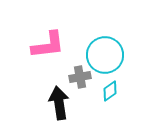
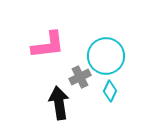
cyan circle: moved 1 px right, 1 px down
gray cross: rotated 15 degrees counterclockwise
cyan diamond: rotated 30 degrees counterclockwise
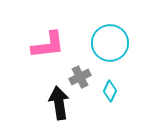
cyan circle: moved 4 px right, 13 px up
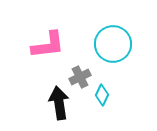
cyan circle: moved 3 px right, 1 px down
cyan diamond: moved 8 px left, 4 px down
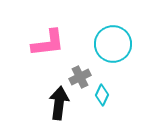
pink L-shape: moved 2 px up
black arrow: rotated 16 degrees clockwise
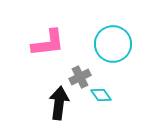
cyan diamond: moved 1 px left; rotated 60 degrees counterclockwise
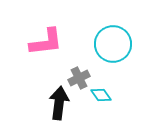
pink L-shape: moved 2 px left, 1 px up
gray cross: moved 1 px left, 1 px down
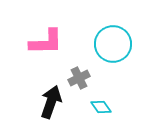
pink L-shape: rotated 6 degrees clockwise
cyan diamond: moved 12 px down
black arrow: moved 8 px left, 1 px up; rotated 12 degrees clockwise
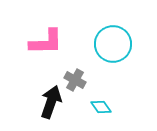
gray cross: moved 4 px left, 2 px down; rotated 35 degrees counterclockwise
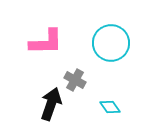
cyan circle: moved 2 px left, 1 px up
black arrow: moved 2 px down
cyan diamond: moved 9 px right
